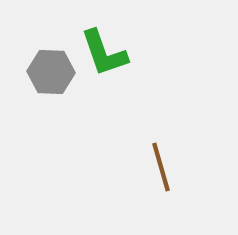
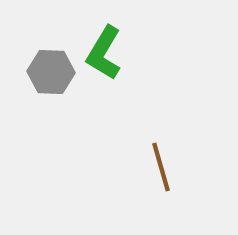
green L-shape: rotated 50 degrees clockwise
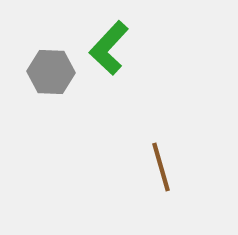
green L-shape: moved 5 px right, 5 px up; rotated 12 degrees clockwise
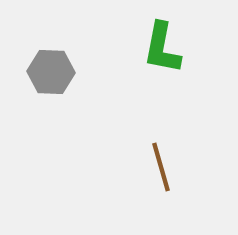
green L-shape: moved 53 px right; rotated 32 degrees counterclockwise
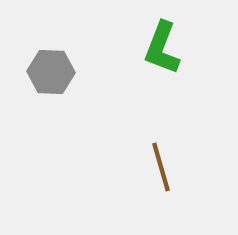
green L-shape: rotated 10 degrees clockwise
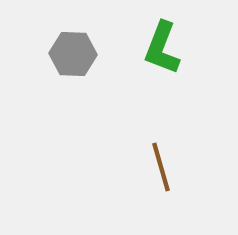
gray hexagon: moved 22 px right, 18 px up
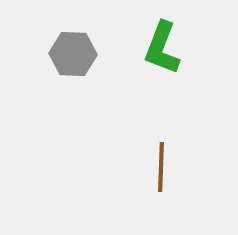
brown line: rotated 18 degrees clockwise
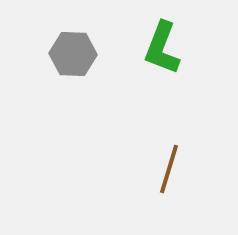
brown line: moved 8 px right, 2 px down; rotated 15 degrees clockwise
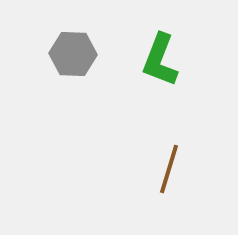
green L-shape: moved 2 px left, 12 px down
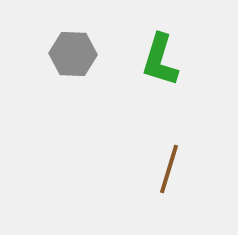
green L-shape: rotated 4 degrees counterclockwise
